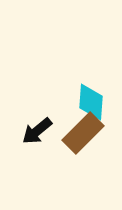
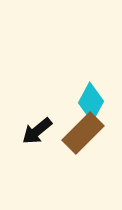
cyan diamond: rotated 24 degrees clockwise
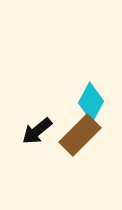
brown rectangle: moved 3 px left, 2 px down
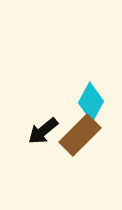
black arrow: moved 6 px right
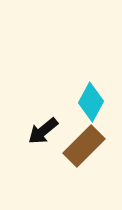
brown rectangle: moved 4 px right, 11 px down
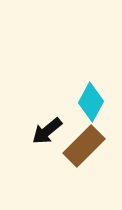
black arrow: moved 4 px right
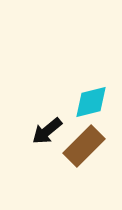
cyan diamond: rotated 48 degrees clockwise
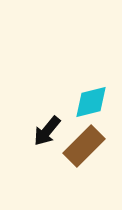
black arrow: rotated 12 degrees counterclockwise
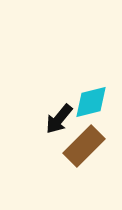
black arrow: moved 12 px right, 12 px up
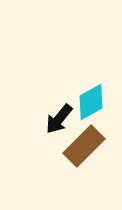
cyan diamond: rotated 15 degrees counterclockwise
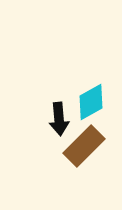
black arrow: rotated 44 degrees counterclockwise
